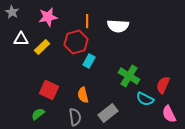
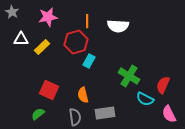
gray rectangle: moved 3 px left; rotated 30 degrees clockwise
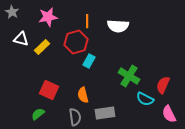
white triangle: rotated 14 degrees clockwise
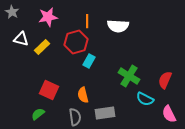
red semicircle: moved 2 px right, 5 px up
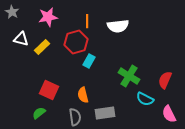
white semicircle: rotated 10 degrees counterclockwise
green semicircle: moved 1 px right, 1 px up
